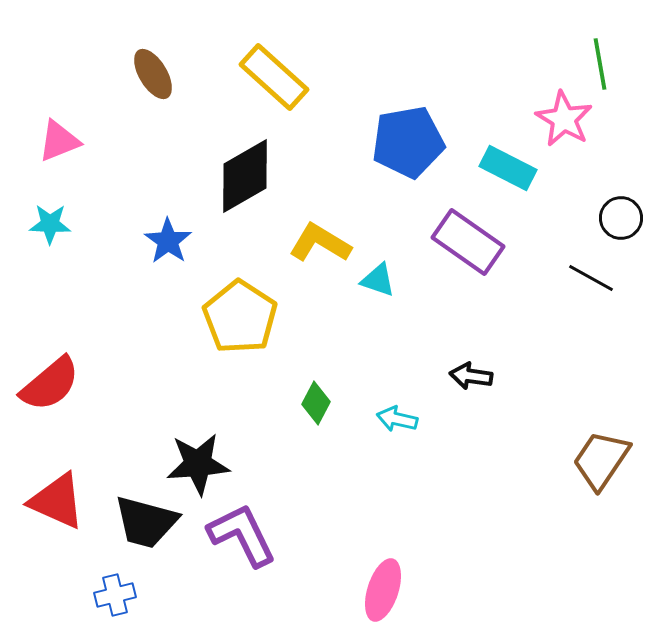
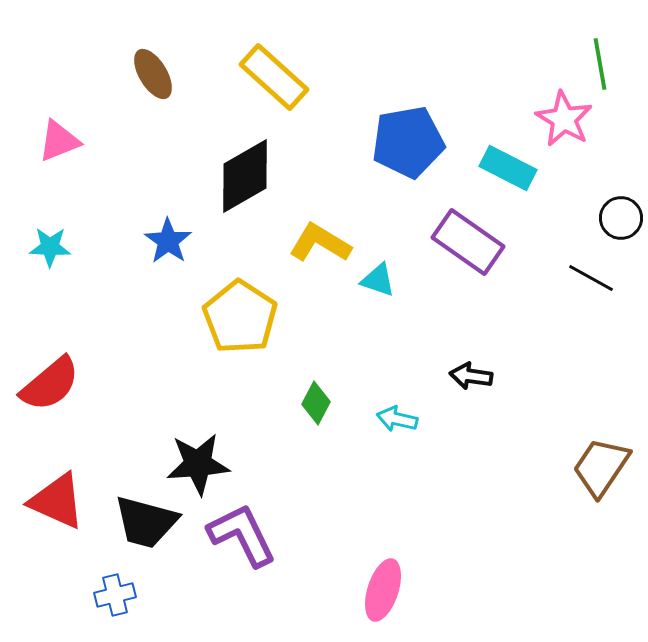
cyan star: moved 23 px down
brown trapezoid: moved 7 px down
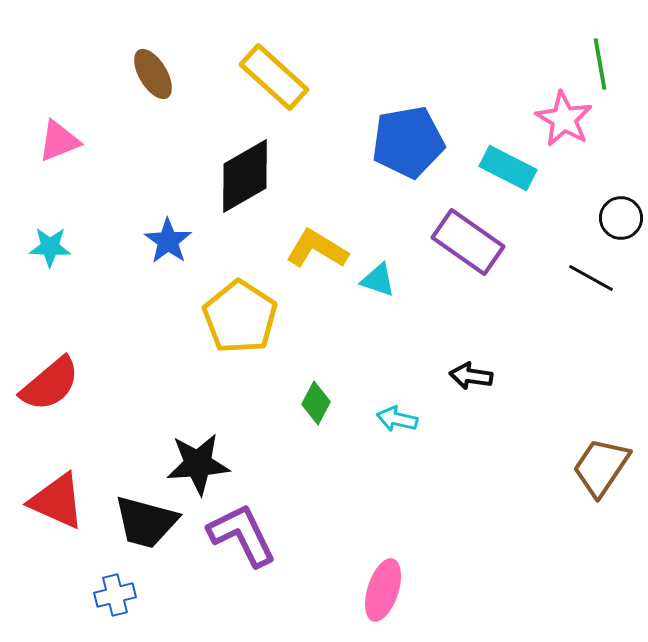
yellow L-shape: moved 3 px left, 6 px down
